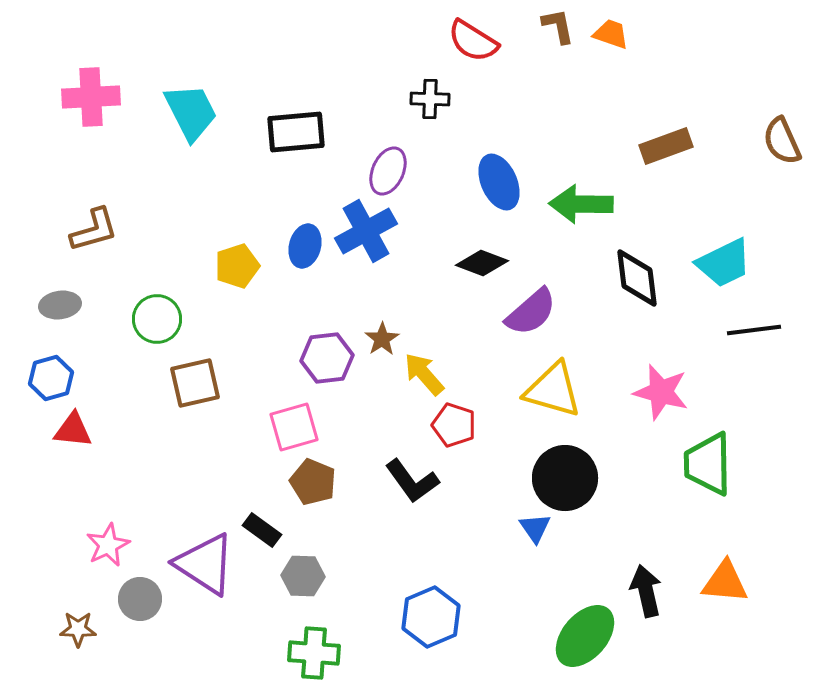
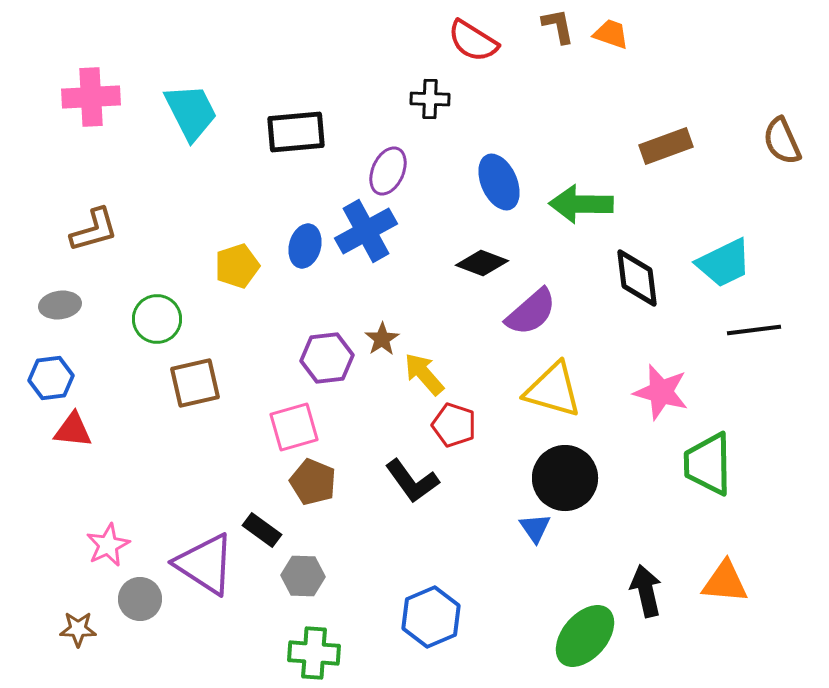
blue hexagon at (51, 378): rotated 9 degrees clockwise
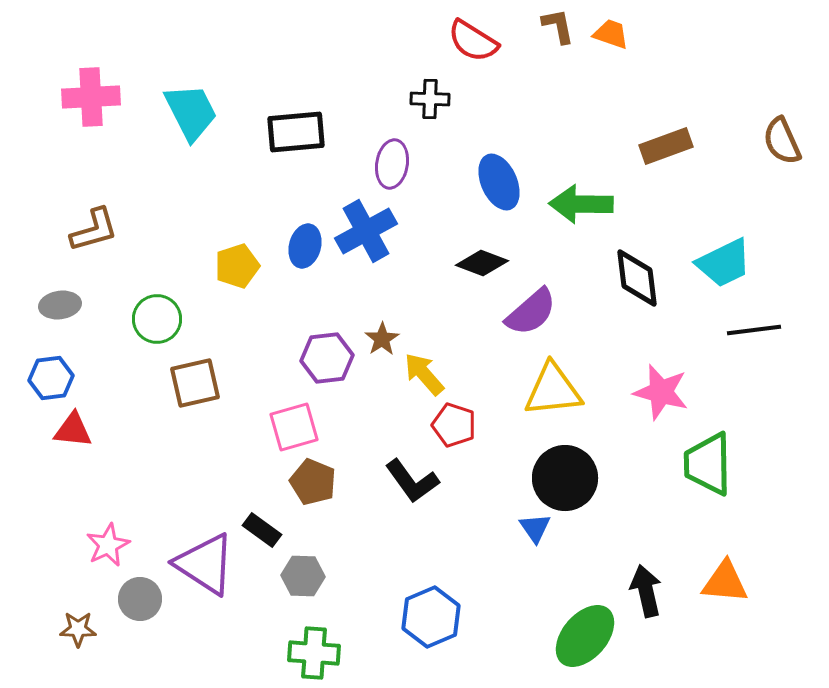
purple ellipse at (388, 171): moved 4 px right, 7 px up; rotated 15 degrees counterclockwise
yellow triangle at (553, 390): rotated 22 degrees counterclockwise
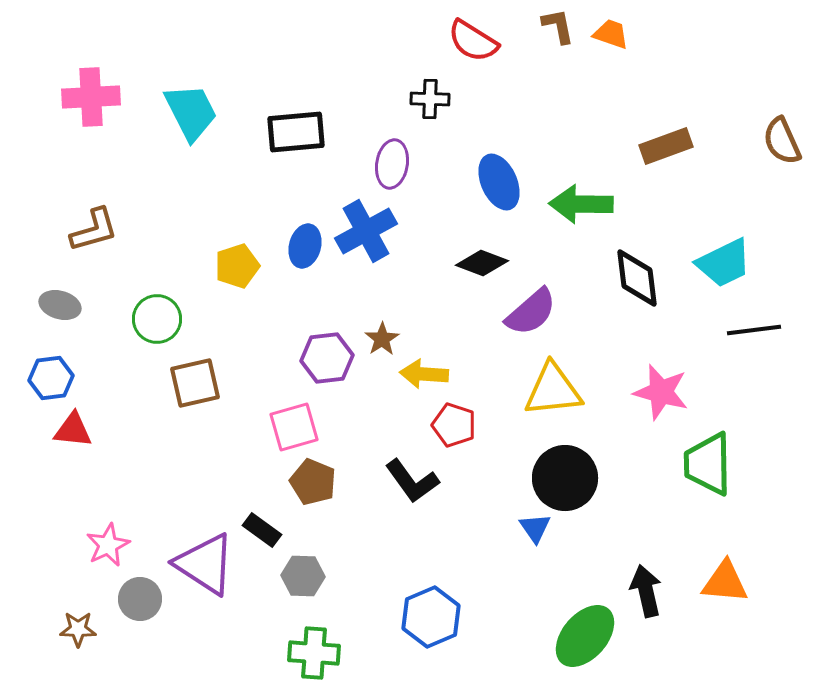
gray ellipse at (60, 305): rotated 24 degrees clockwise
yellow arrow at (424, 374): rotated 45 degrees counterclockwise
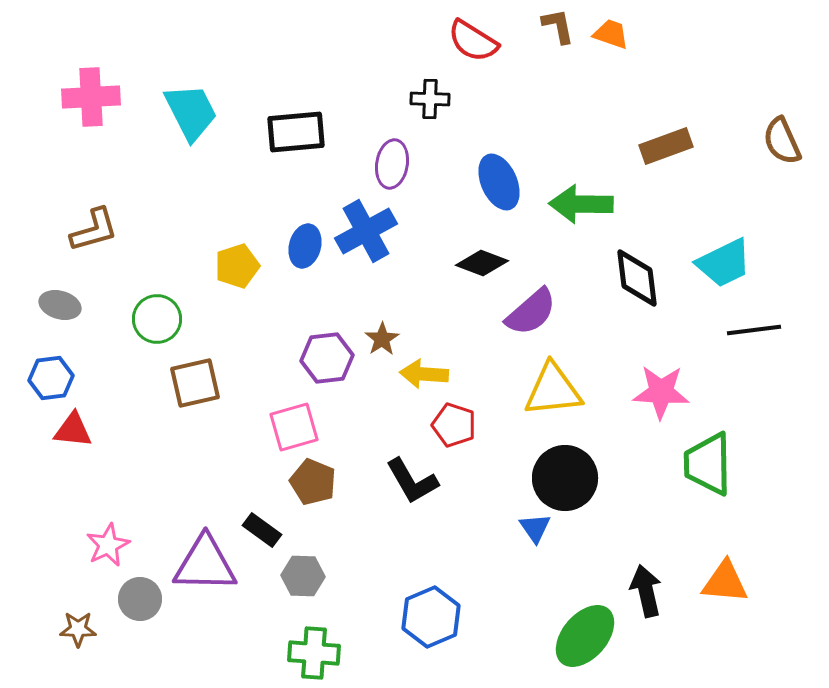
pink star at (661, 392): rotated 12 degrees counterclockwise
black L-shape at (412, 481): rotated 6 degrees clockwise
purple triangle at (205, 564): rotated 32 degrees counterclockwise
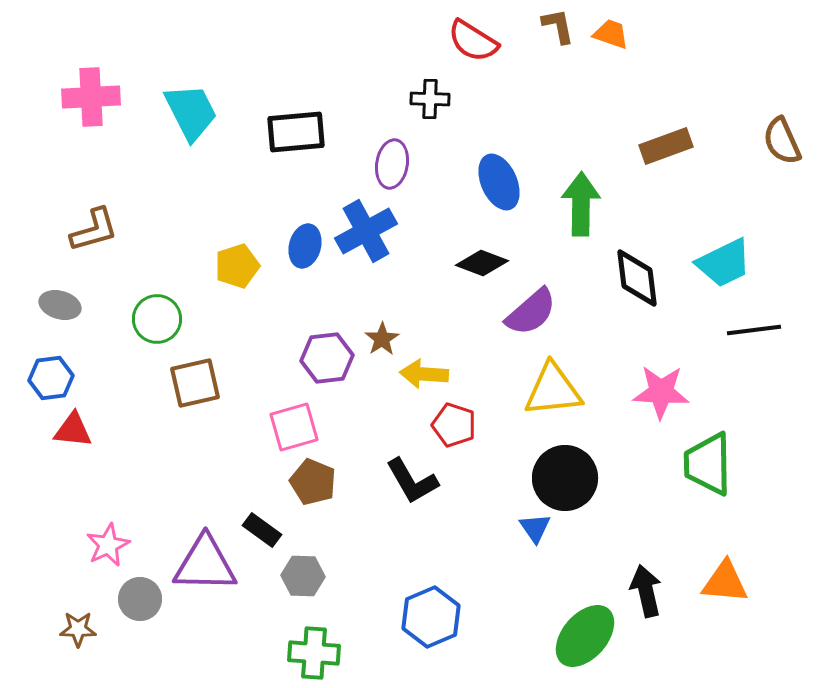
green arrow at (581, 204): rotated 90 degrees clockwise
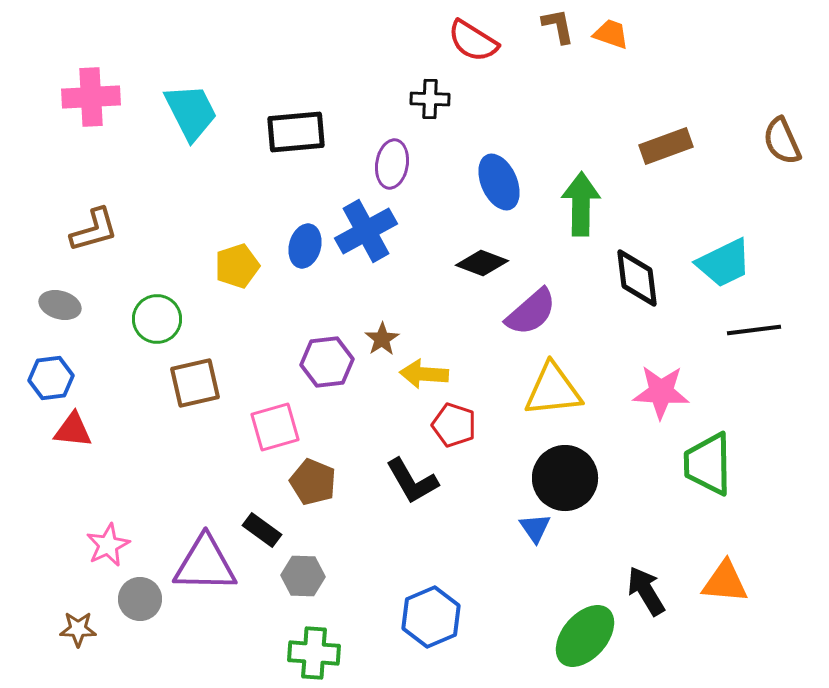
purple hexagon at (327, 358): moved 4 px down
pink square at (294, 427): moved 19 px left
black arrow at (646, 591): rotated 18 degrees counterclockwise
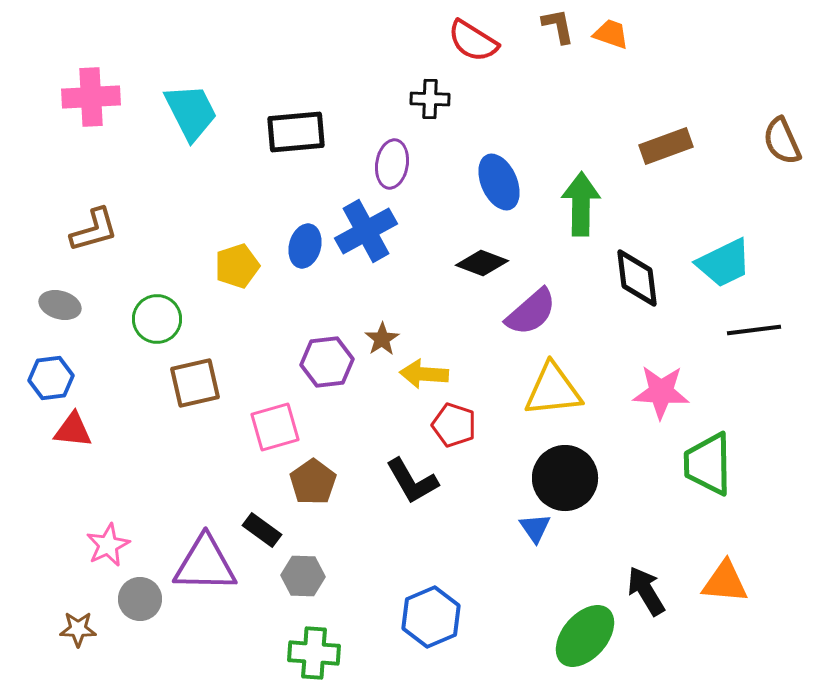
brown pentagon at (313, 482): rotated 15 degrees clockwise
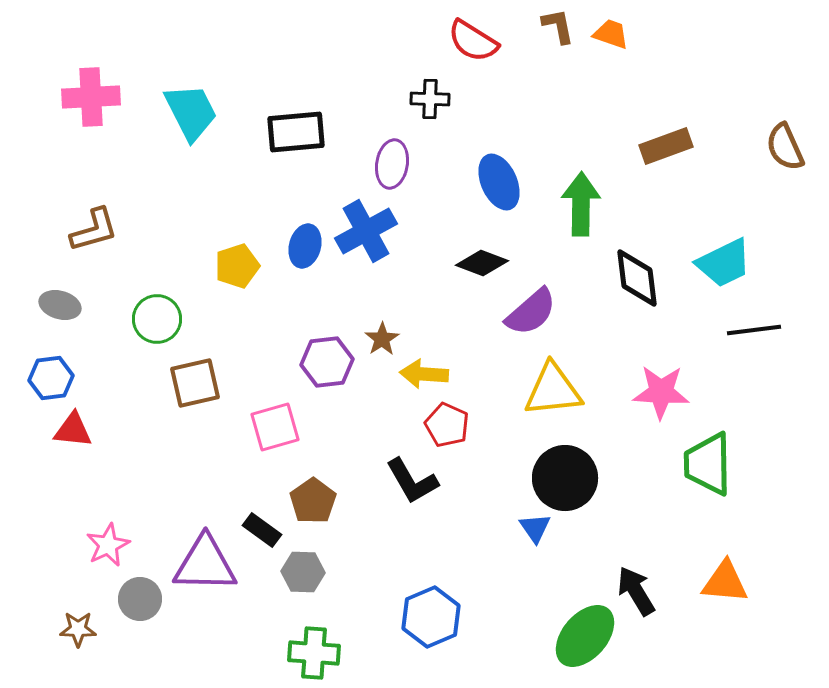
brown semicircle at (782, 141): moved 3 px right, 6 px down
red pentagon at (454, 425): moved 7 px left; rotated 6 degrees clockwise
brown pentagon at (313, 482): moved 19 px down
gray hexagon at (303, 576): moved 4 px up
black arrow at (646, 591): moved 10 px left
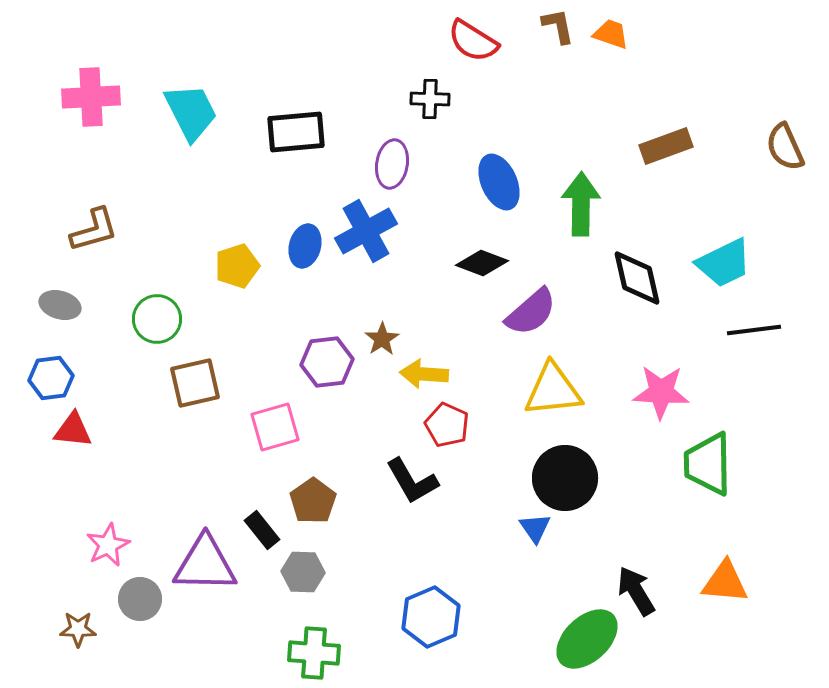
black diamond at (637, 278): rotated 6 degrees counterclockwise
black rectangle at (262, 530): rotated 15 degrees clockwise
green ellipse at (585, 636): moved 2 px right, 3 px down; rotated 6 degrees clockwise
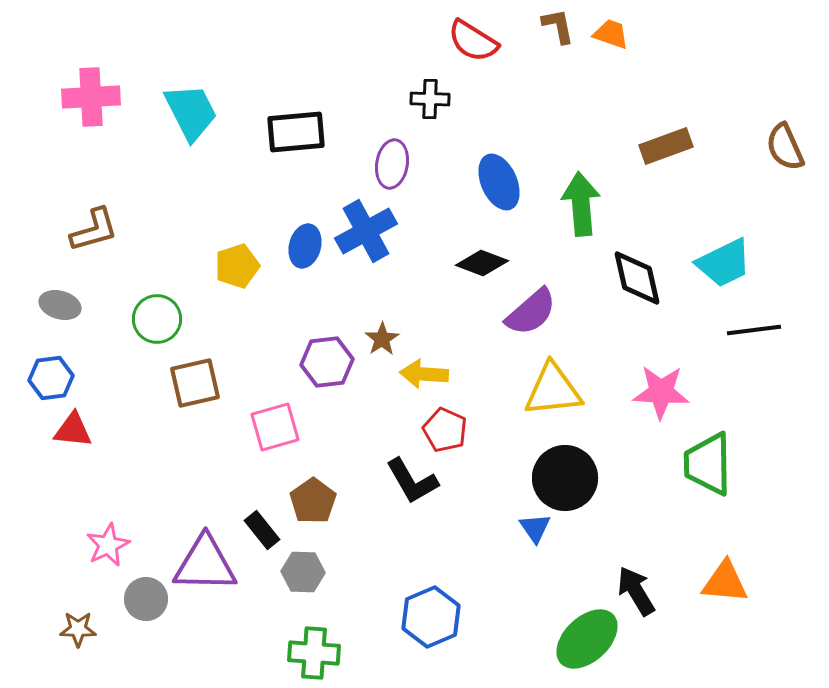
green arrow at (581, 204): rotated 6 degrees counterclockwise
red pentagon at (447, 425): moved 2 px left, 5 px down
gray circle at (140, 599): moved 6 px right
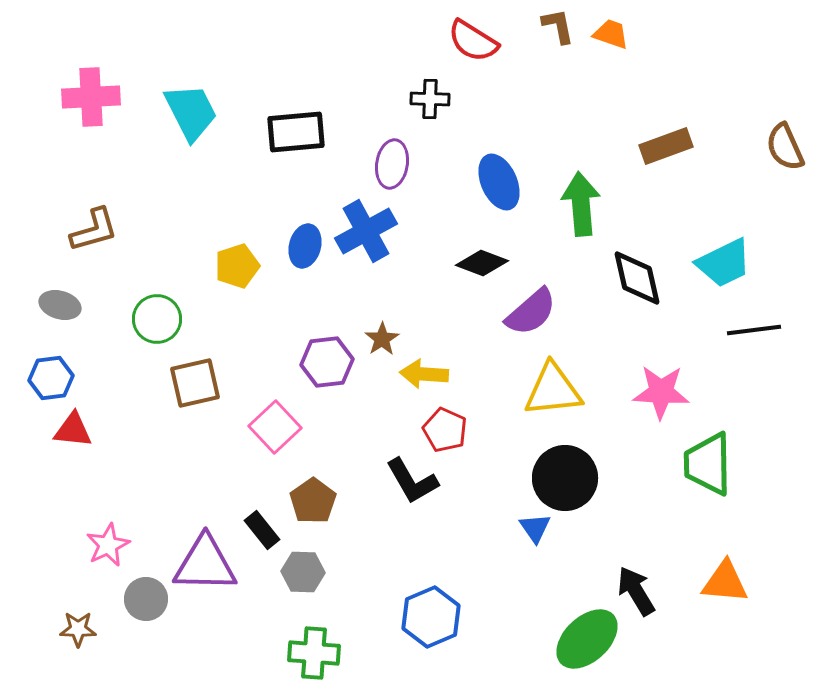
pink square at (275, 427): rotated 27 degrees counterclockwise
